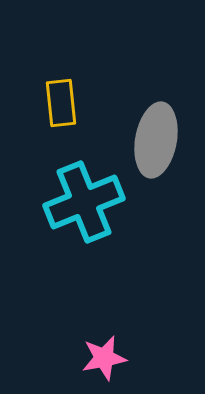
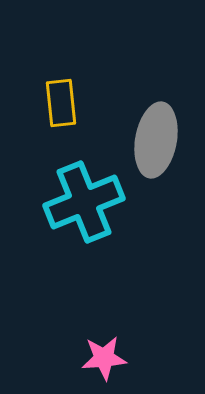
pink star: rotated 6 degrees clockwise
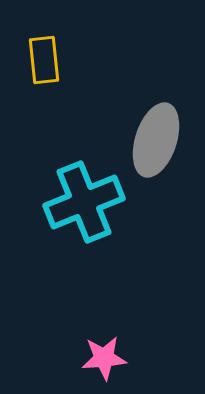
yellow rectangle: moved 17 px left, 43 px up
gray ellipse: rotated 8 degrees clockwise
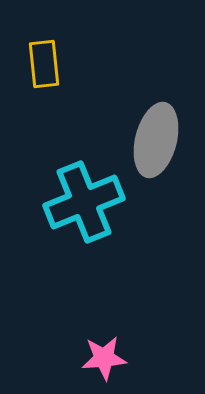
yellow rectangle: moved 4 px down
gray ellipse: rotated 4 degrees counterclockwise
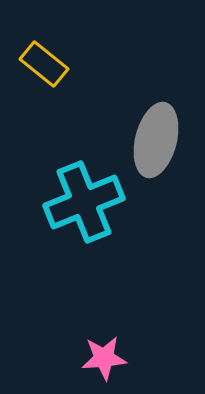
yellow rectangle: rotated 45 degrees counterclockwise
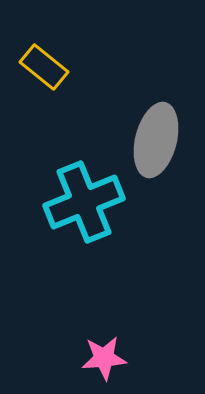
yellow rectangle: moved 3 px down
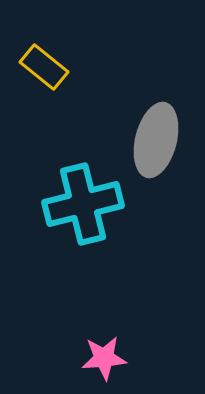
cyan cross: moved 1 px left, 2 px down; rotated 8 degrees clockwise
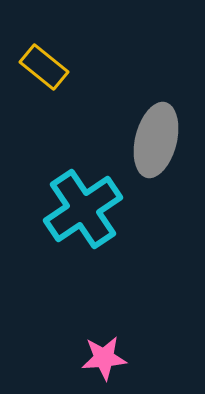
cyan cross: moved 5 px down; rotated 20 degrees counterclockwise
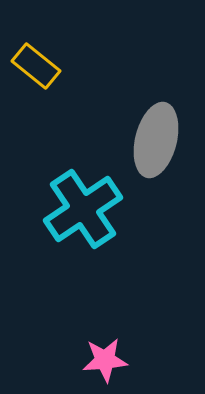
yellow rectangle: moved 8 px left, 1 px up
pink star: moved 1 px right, 2 px down
